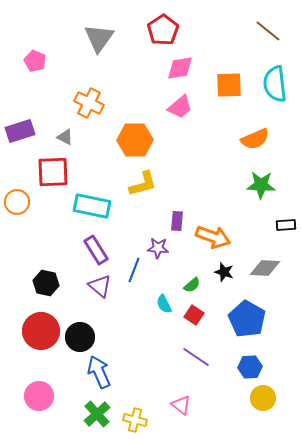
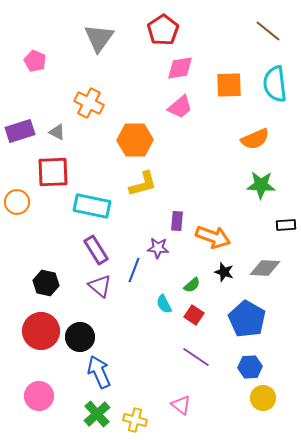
gray triangle at (65, 137): moved 8 px left, 5 px up
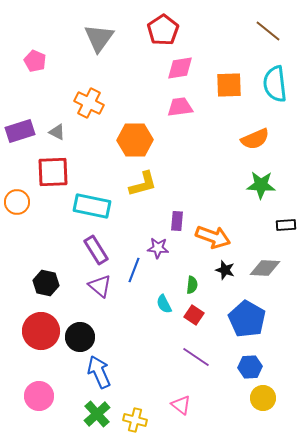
pink trapezoid at (180, 107): rotated 148 degrees counterclockwise
black star at (224, 272): moved 1 px right, 2 px up
green semicircle at (192, 285): rotated 42 degrees counterclockwise
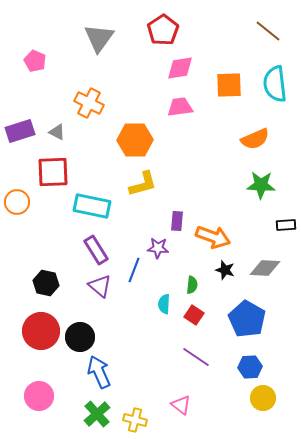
cyan semicircle at (164, 304): rotated 30 degrees clockwise
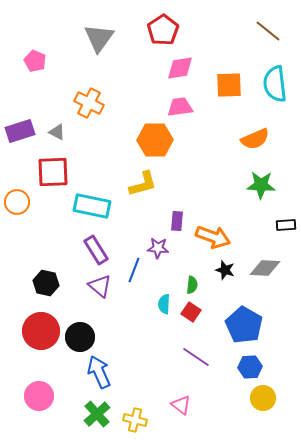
orange hexagon at (135, 140): moved 20 px right
red square at (194, 315): moved 3 px left, 3 px up
blue pentagon at (247, 319): moved 3 px left, 6 px down
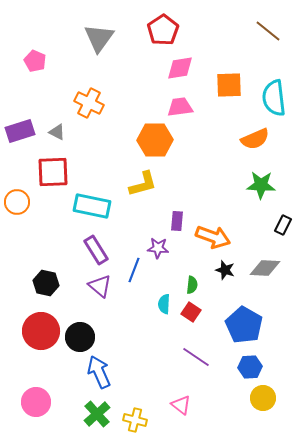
cyan semicircle at (275, 84): moved 1 px left, 14 px down
black rectangle at (286, 225): moved 3 px left; rotated 60 degrees counterclockwise
pink circle at (39, 396): moved 3 px left, 6 px down
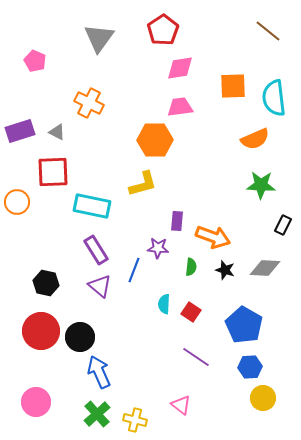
orange square at (229, 85): moved 4 px right, 1 px down
green semicircle at (192, 285): moved 1 px left, 18 px up
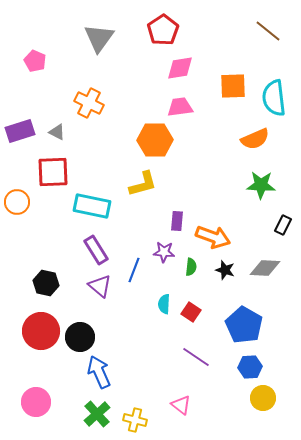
purple star at (158, 248): moved 6 px right, 4 px down
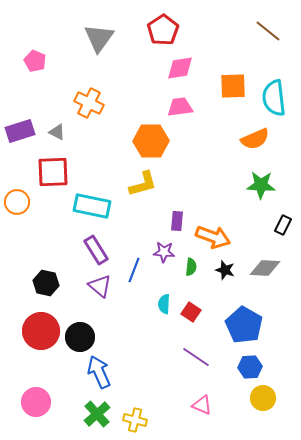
orange hexagon at (155, 140): moved 4 px left, 1 px down
pink triangle at (181, 405): moved 21 px right; rotated 15 degrees counterclockwise
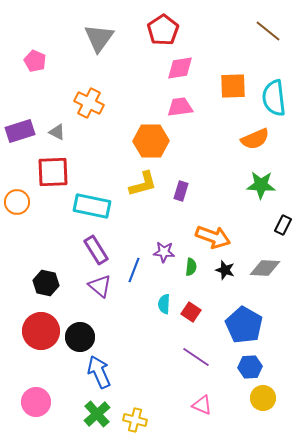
purple rectangle at (177, 221): moved 4 px right, 30 px up; rotated 12 degrees clockwise
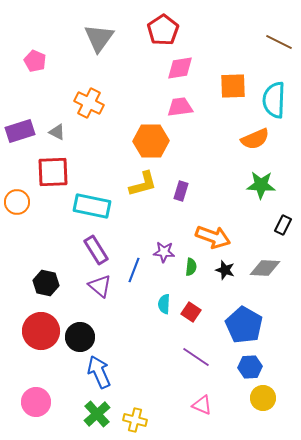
brown line at (268, 31): moved 11 px right, 11 px down; rotated 12 degrees counterclockwise
cyan semicircle at (274, 98): moved 2 px down; rotated 9 degrees clockwise
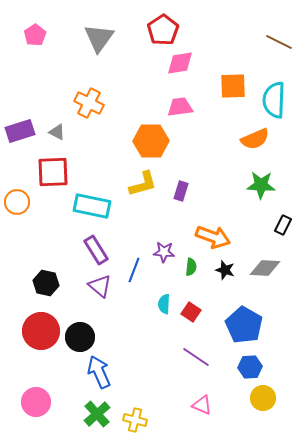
pink pentagon at (35, 61): moved 26 px up; rotated 15 degrees clockwise
pink diamond at (180, 68): moved 5 px up
